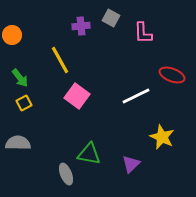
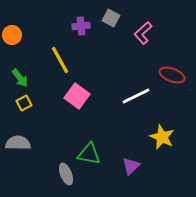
pink L-shape: rotated 50 degrees clockwise
purple triangle: moved 2 px down
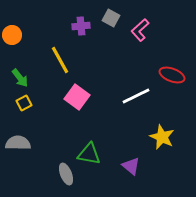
pink L-shape: moved 3 px left, 3 px up
pink square: moved 1 px down
purple triangle: rotated 36 degrees counterclockwise
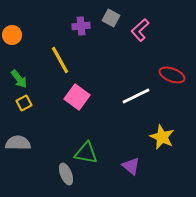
green arrow: moved 1 px left, 1 px down
green triangle: moved 3 px left, 1 px up
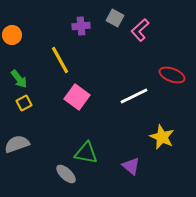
gray square: moved 4 px right
white line: moved 2 px left
gray semicircle: moved 1 px left, 1 px down; rotated 20 degrees counterclockwise
gray ellipse: rotated 25 degrees counterclockwise
